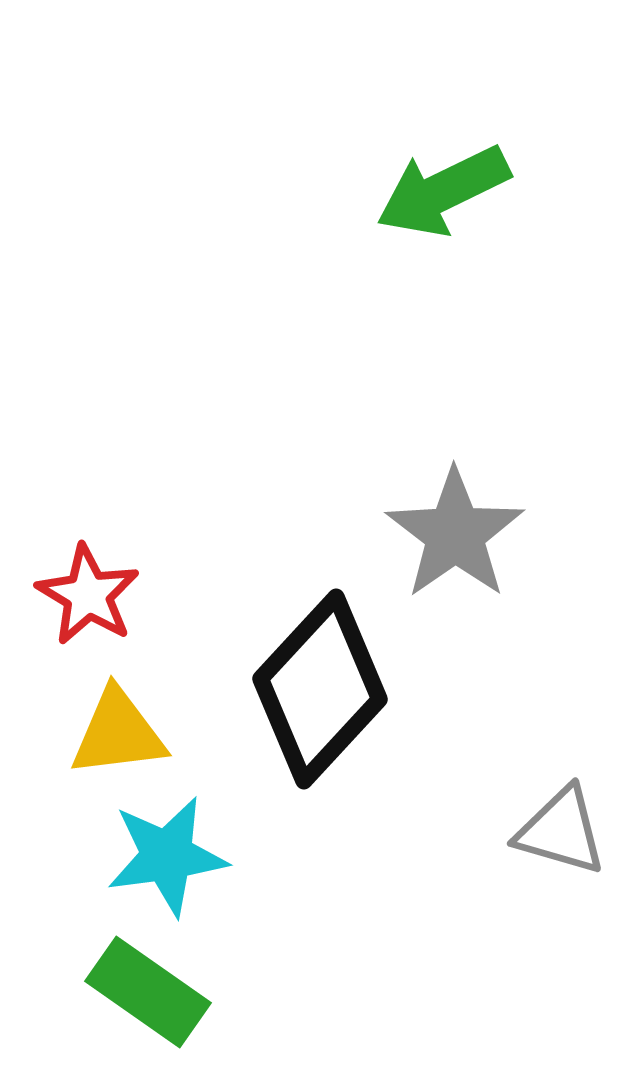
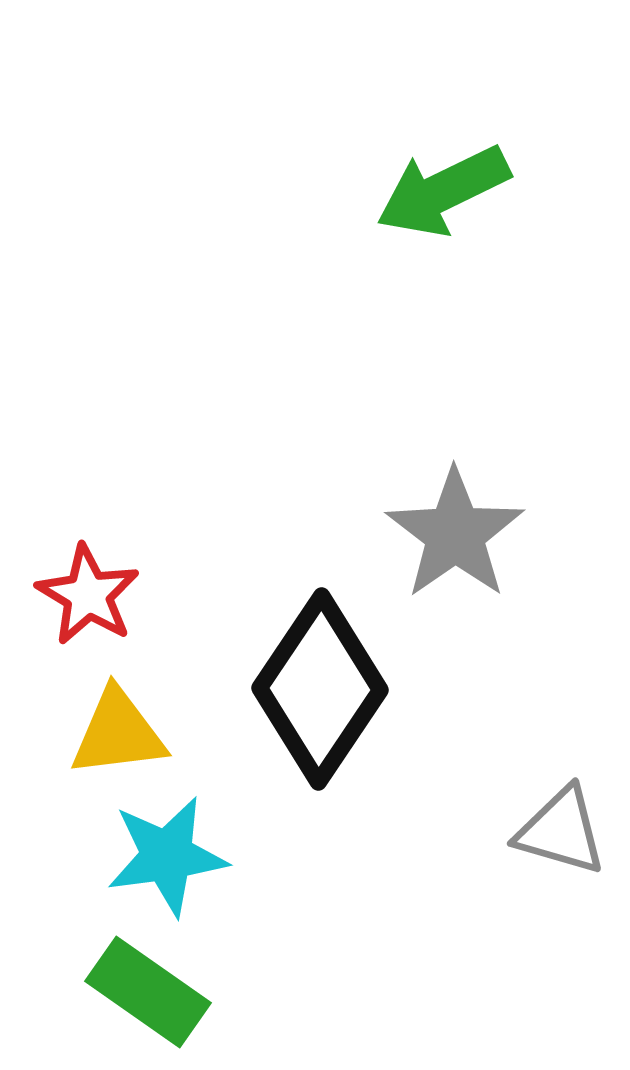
black diamond: rotated 9 degrees counterclockwise
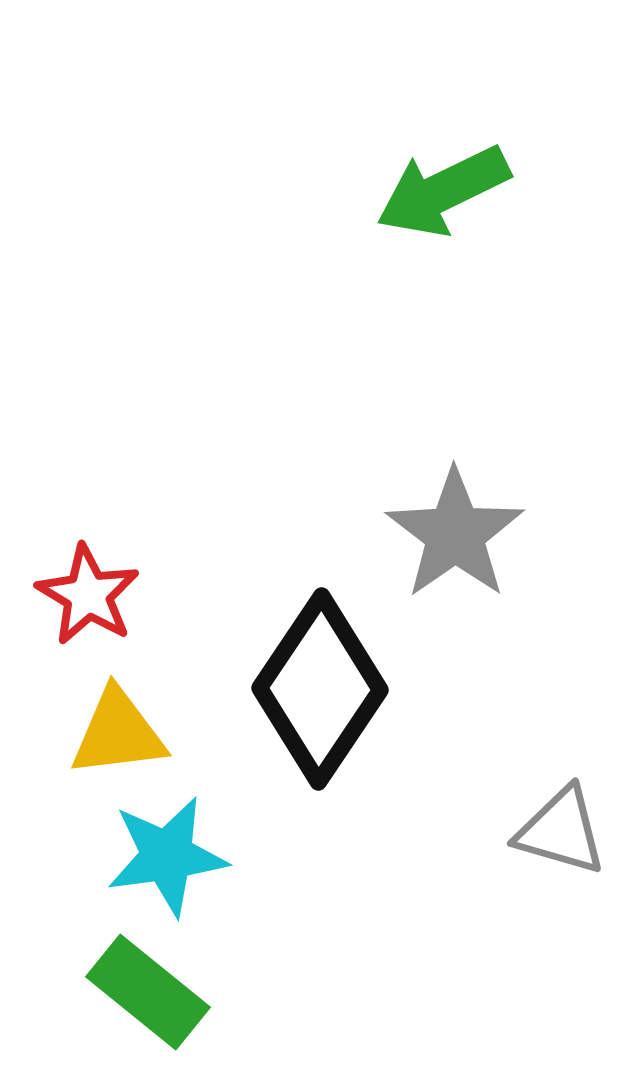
green rectangle: rotated 4 degrees clockwise
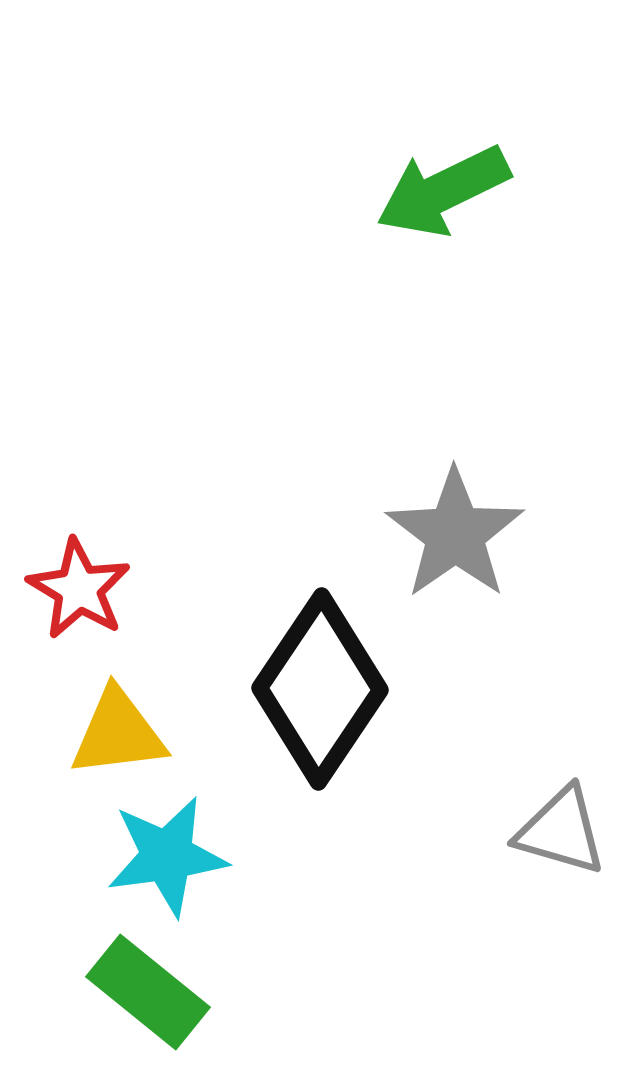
red star: moved 9 px left, 6 px up
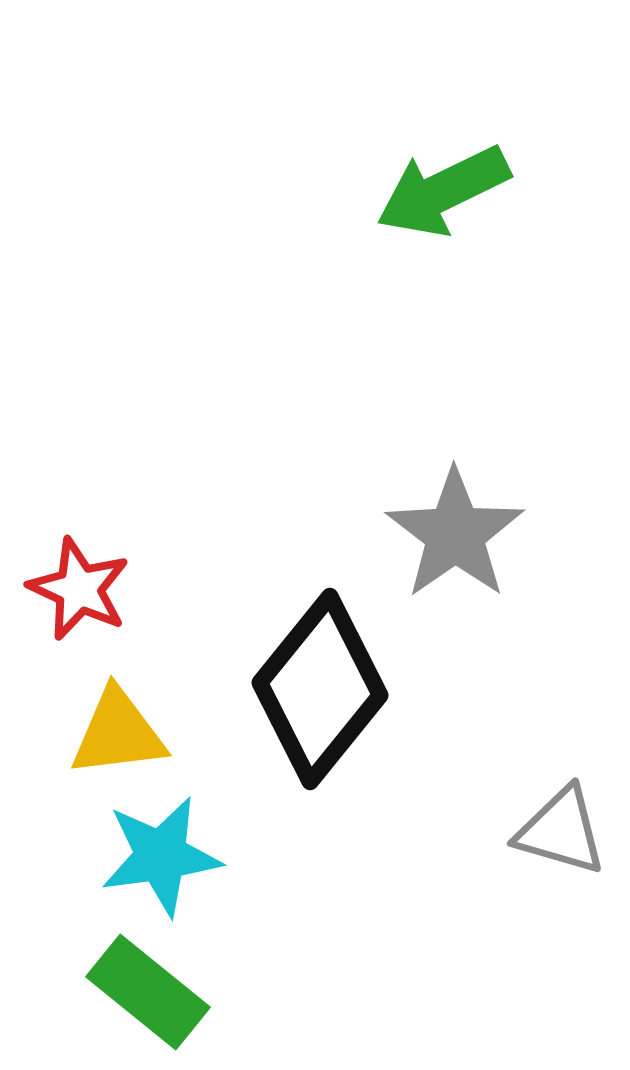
red star: rotated 6 degrees counterclockwise
black diamond: rotated 5 degrees clockwise
cyan star: moved 6 px left
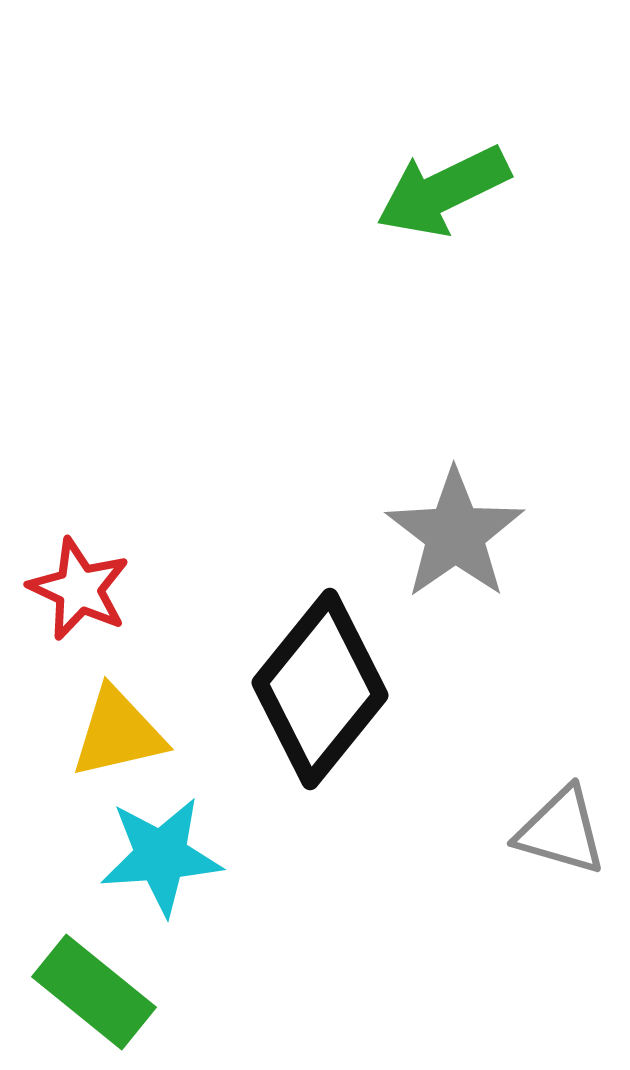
yellow triangle: rotated 6 degrees counterclockwise
cyan star: rotated 4 degrees clockwise
green rectangle: moved 54 px left
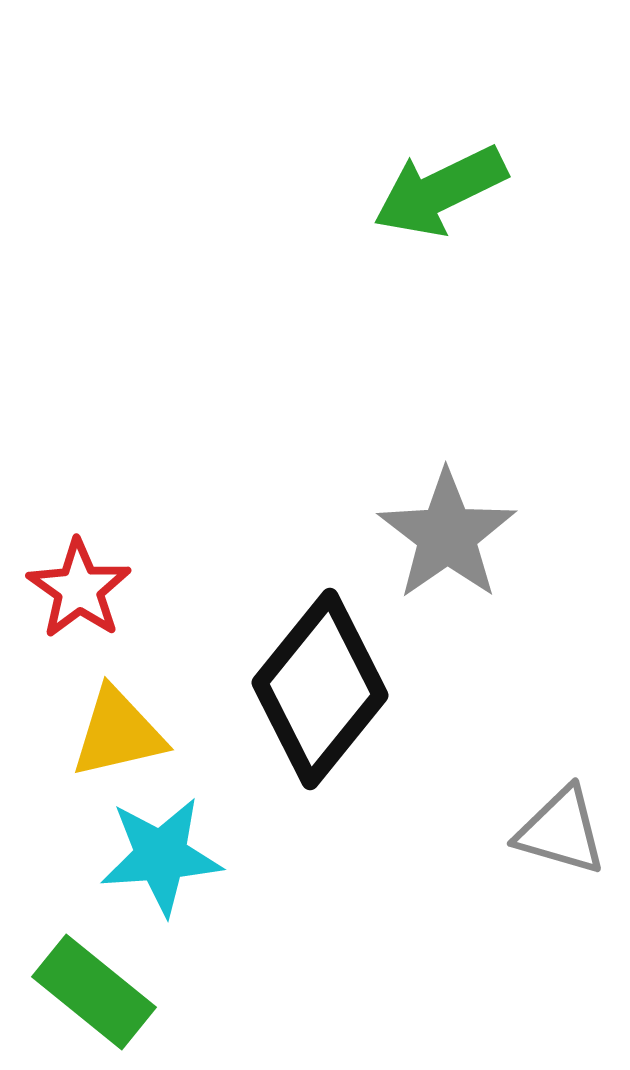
green arrow: moved 3 px left
gray star: moved 8 px left, 1 px down
red star: rotated 10 degrees clockwise
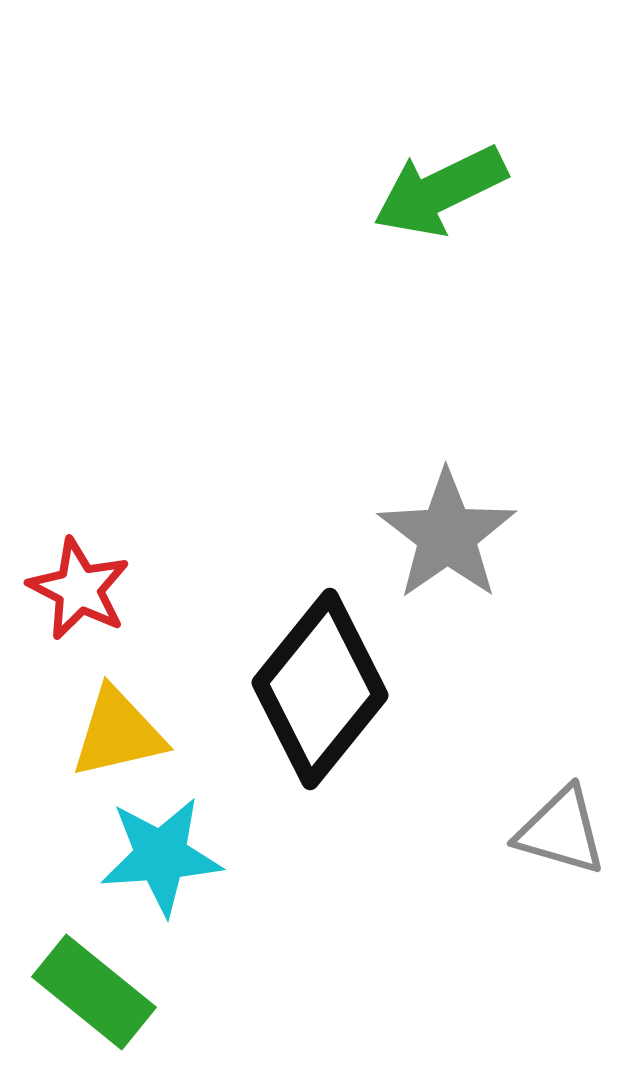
red star: rotated 8 degrees counterclockwise
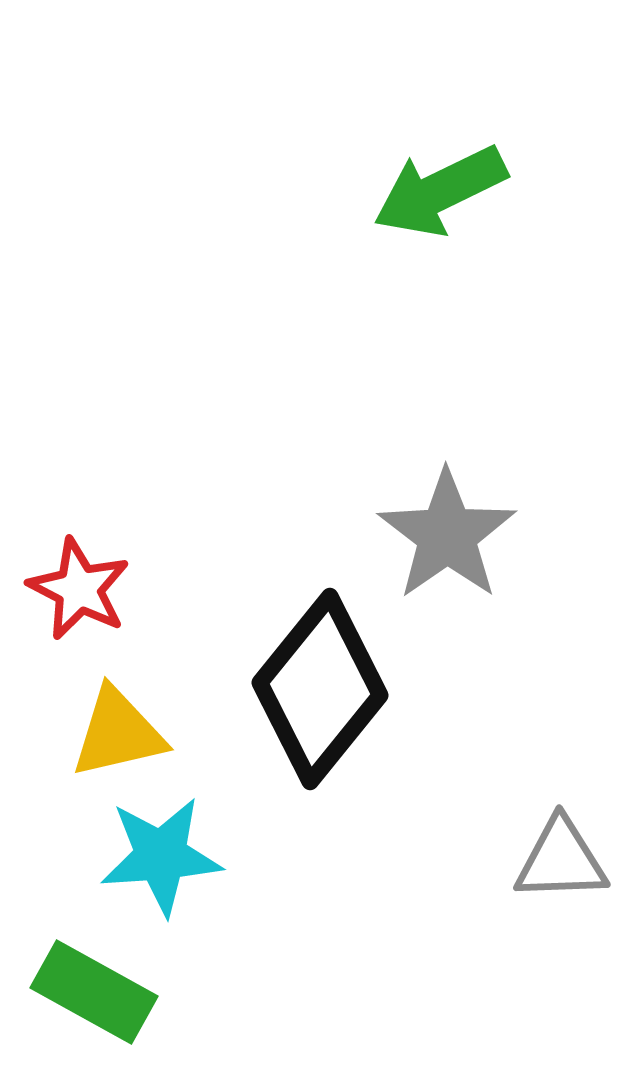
gray triangle: moved 29 px down; rotated 18 degrees counterclockwise
green rectangle: rotated 10 degrees counterclockwise
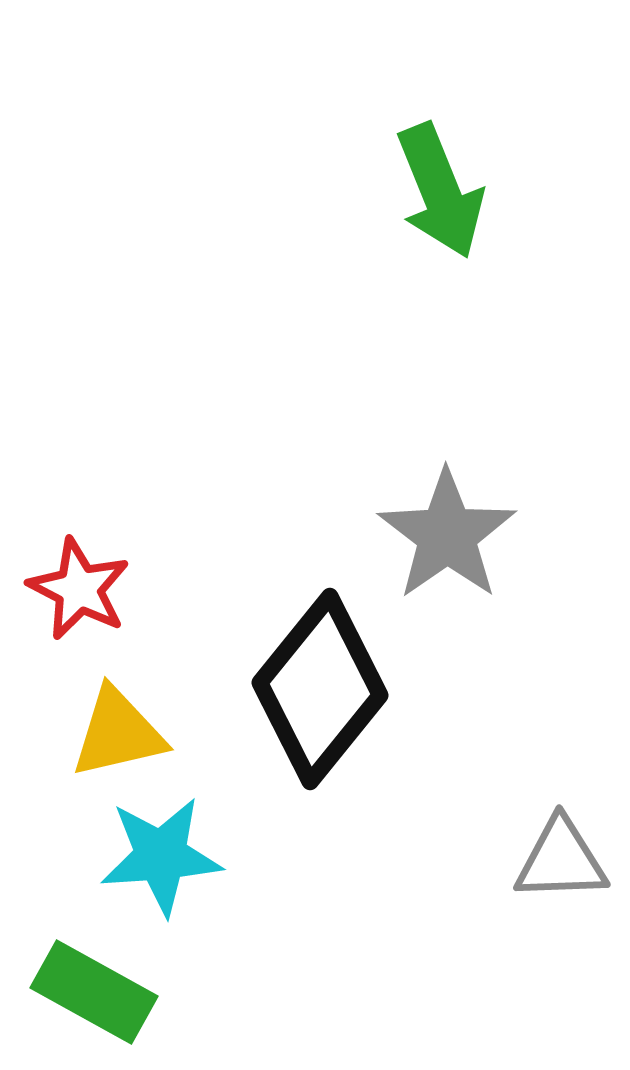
green arrow: rotated 86 degrees counterclockwise
